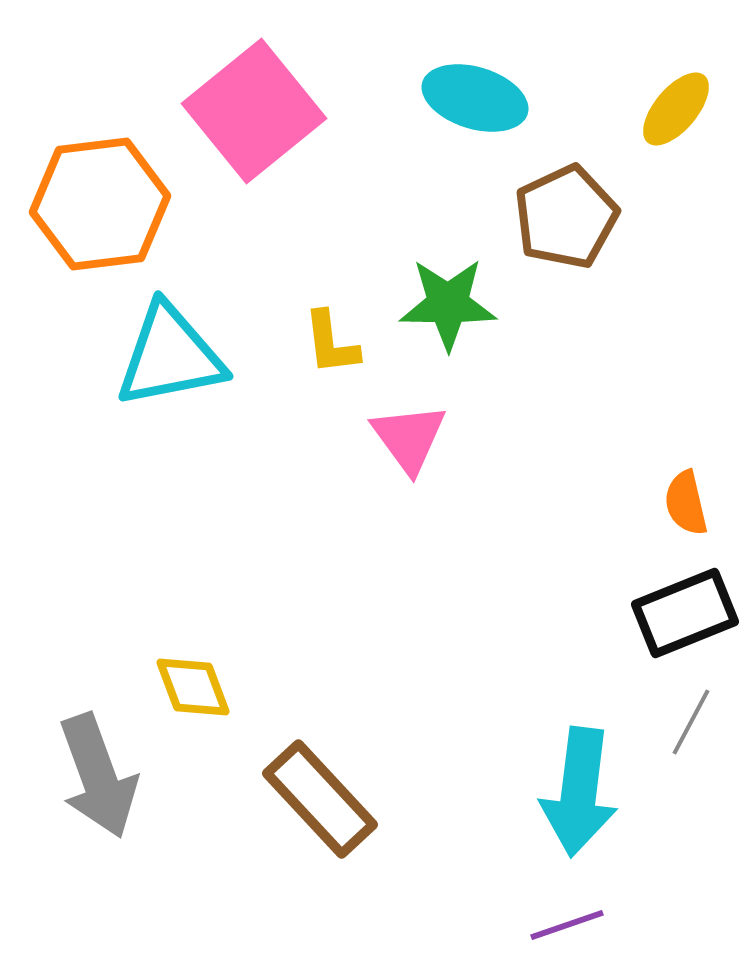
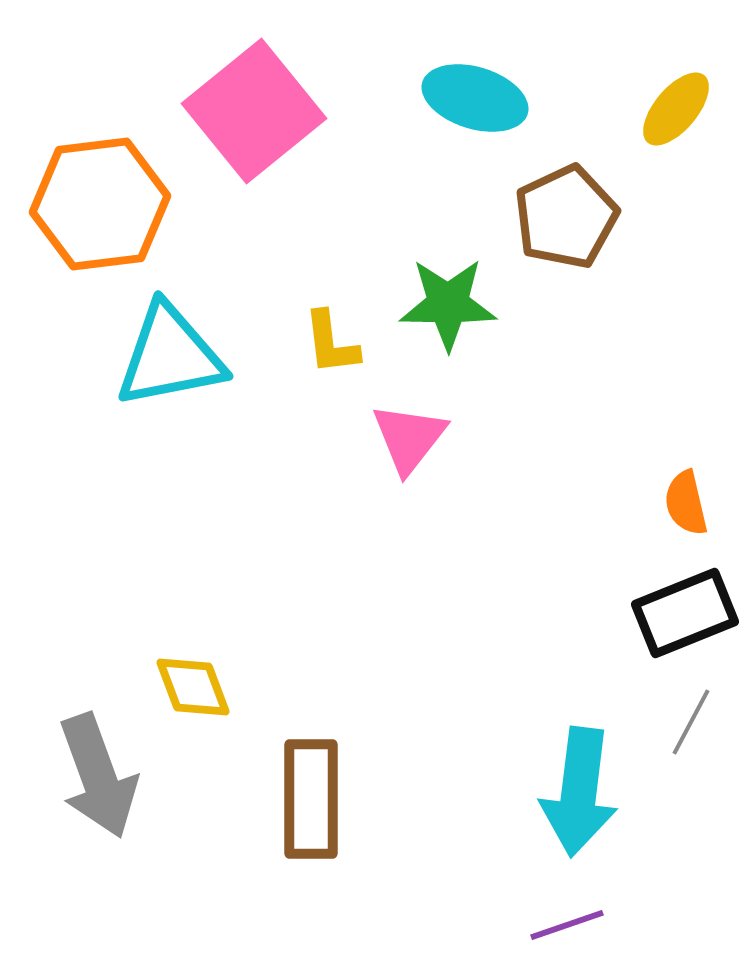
pink triangle: rotated 14 degrees clockwise
brown rectangle: moved 9 px left; rotated 43 degrees clockwise
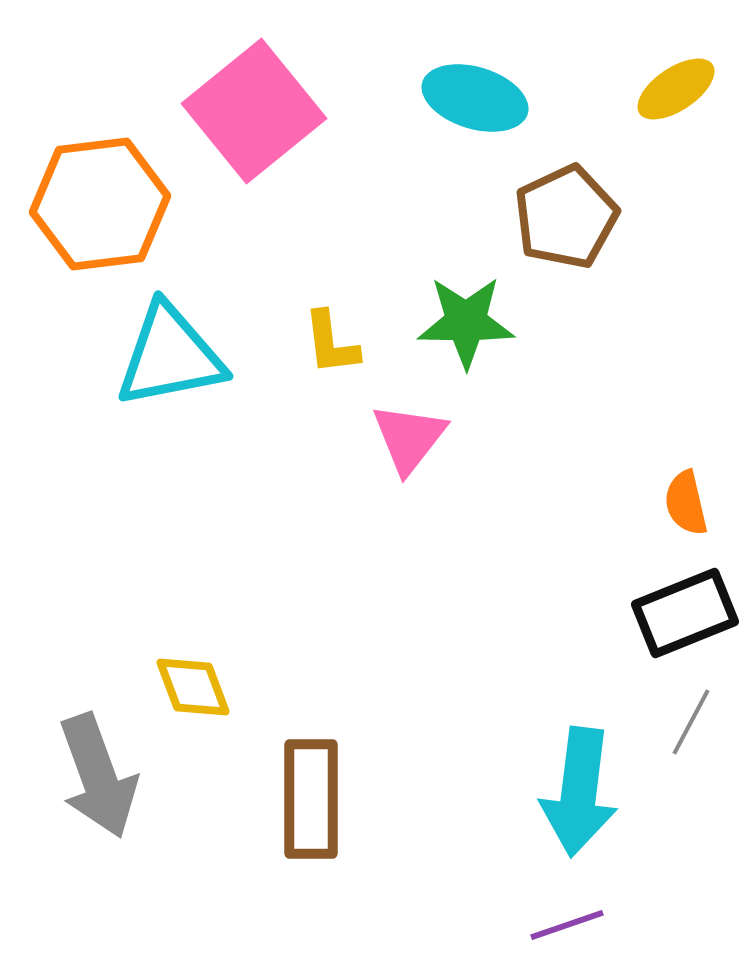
yellow ellipse: moved 20 px up; rotated 16 degrees clockwise
green star: moved 18 px right, 18 px down
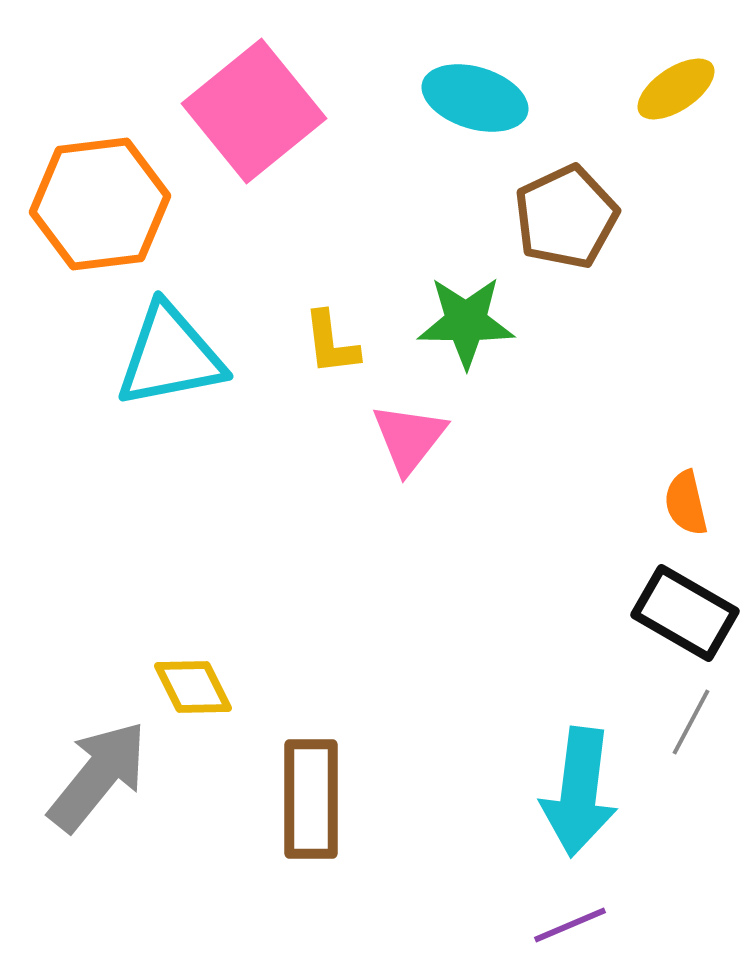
black rectangle: rotated 52 degrees clockwise
yellow diamond: rotated 6 degrees counterclockwise
gray arrow: rotated 121 degrees counterclockwise
purple line: moved 3 px right; rotated 4 degrees counterclockwise
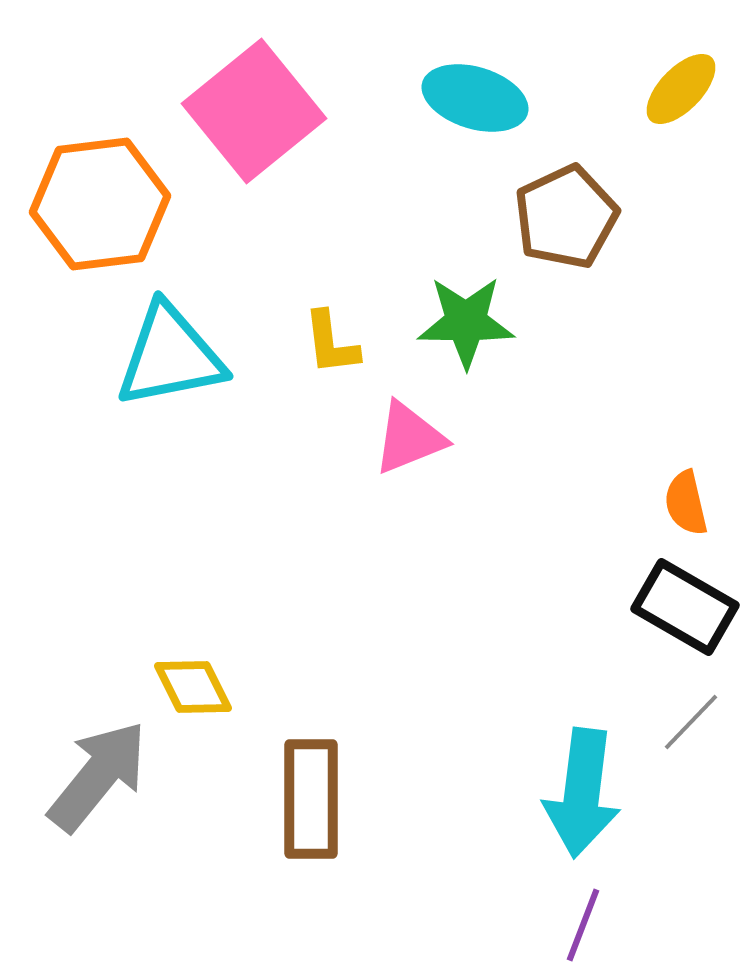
yellow ellipse: moved 5 px right; rotated 12 degrees counterclockwise
pink triangle: rotated 30 degrees clockwise
black rectangle: moved 6 px up
gray line: rotated 16 degrees clockwise
cyan arrow: moved 3 px right, 1 px down
purple line: moved 13 px right; rotated 46 degrees counterclockwise
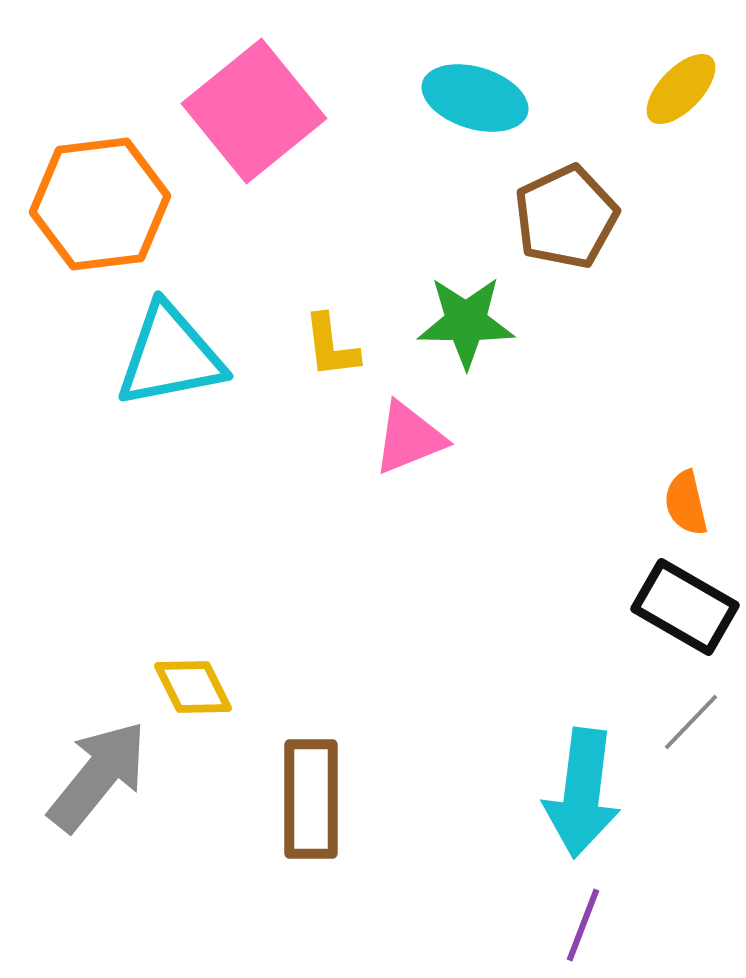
yellow L-shape: moved 3 px down
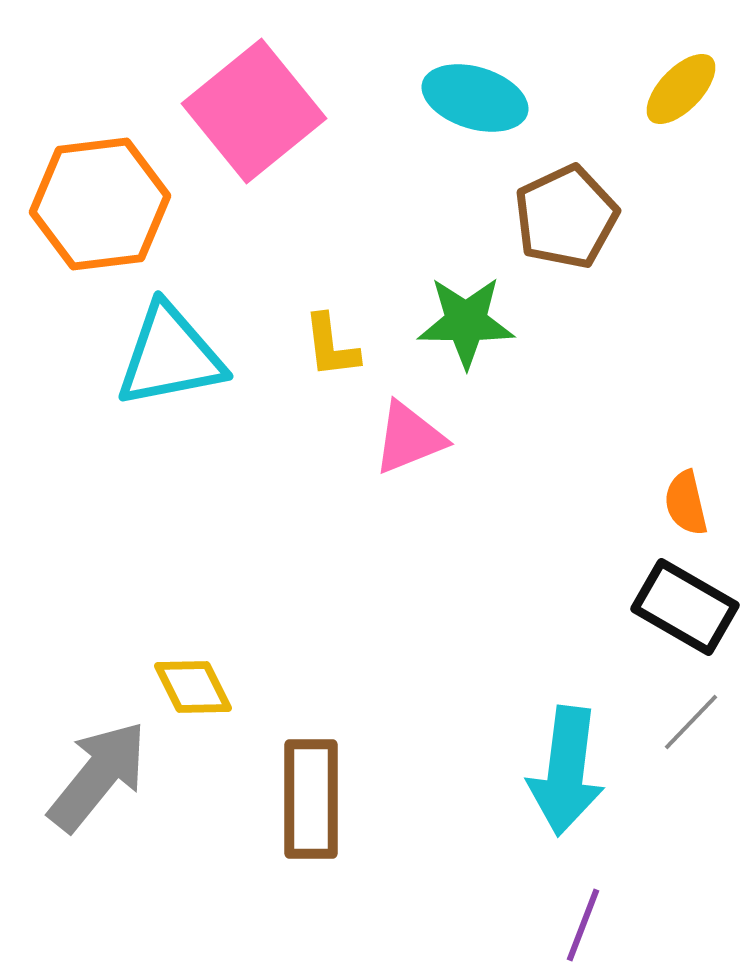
cyan arrow: moved 16 px left, 22 px up
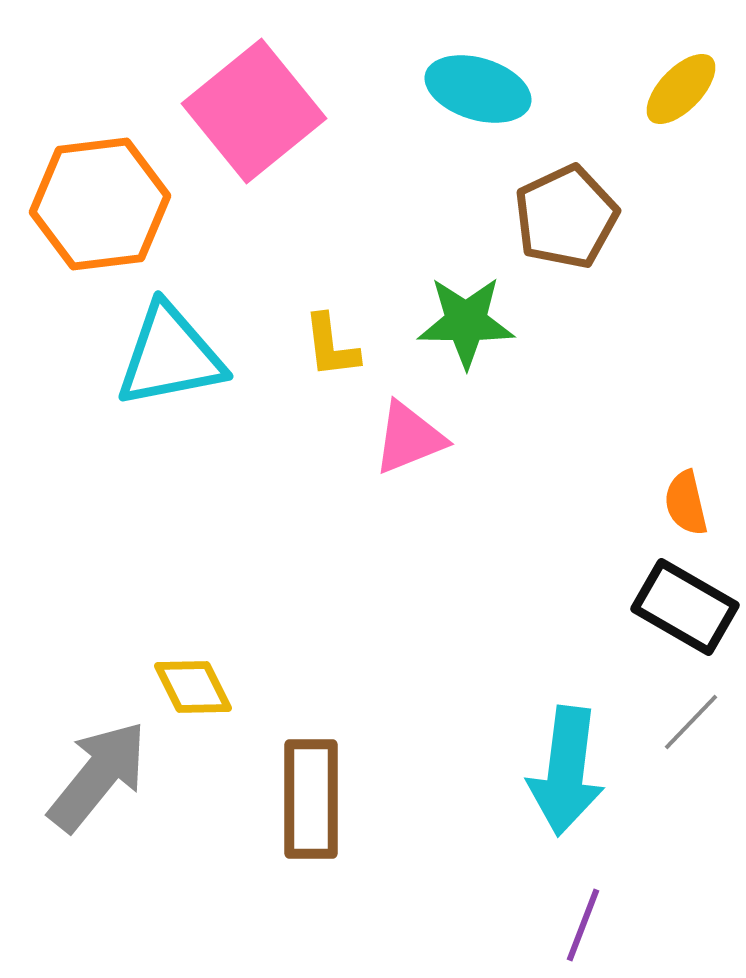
cyan ellipse: moved 3 px right, 9 px up
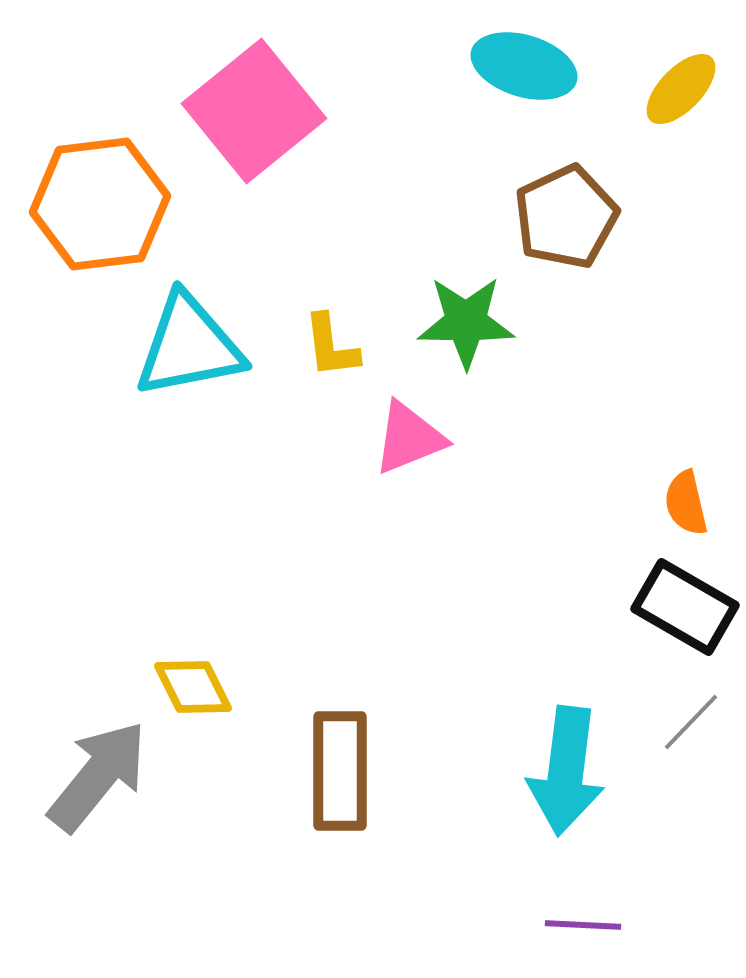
cyan ellipse: moved 46 px right, 23 px up
cyan triangle: moved 19 px right, 10 px up
brown rectangle: moved 29 px right, 28 px up
purple line: rotated 72 degrees clockwise
